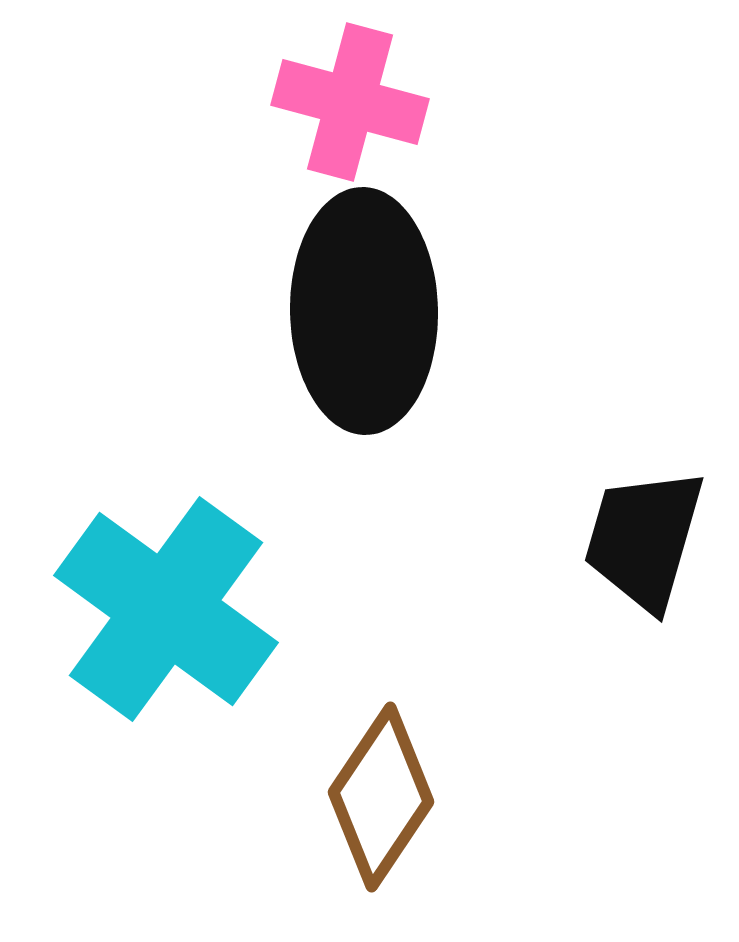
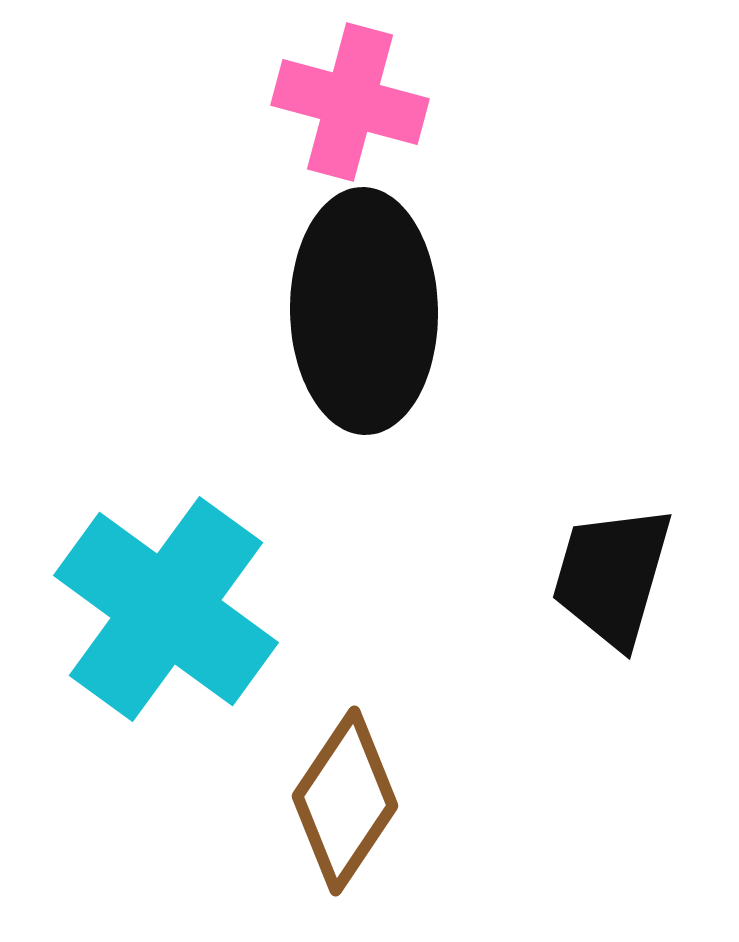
black trapezoid: moved 32 px left, 37 px down
brown diamond: moved 36 px left, 4 px down
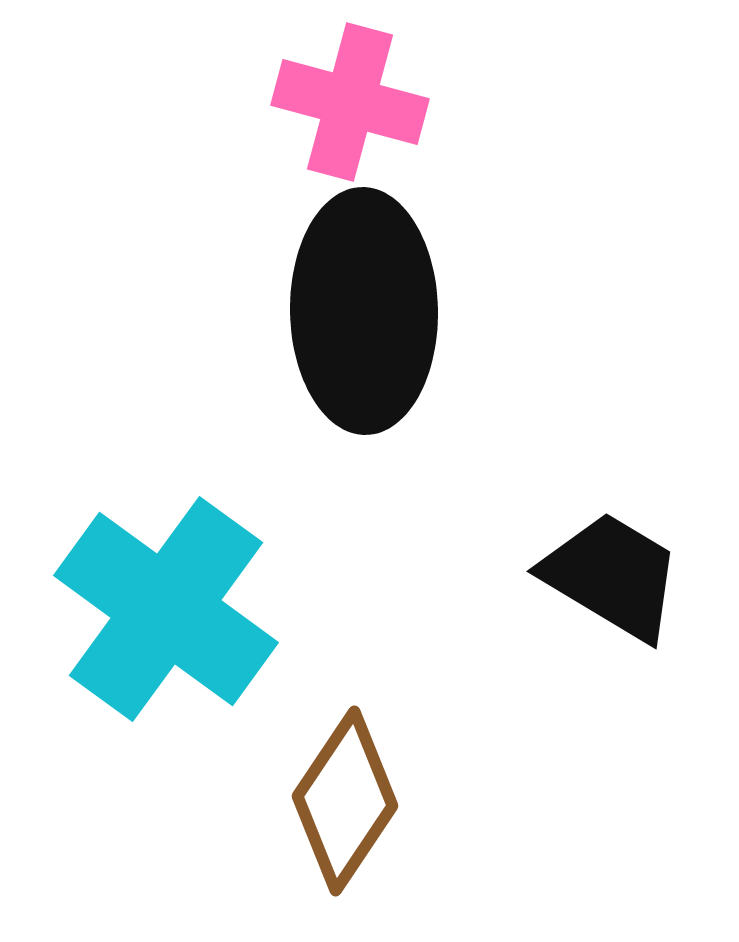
black trapezoid: rotated 105 degrees clockwise
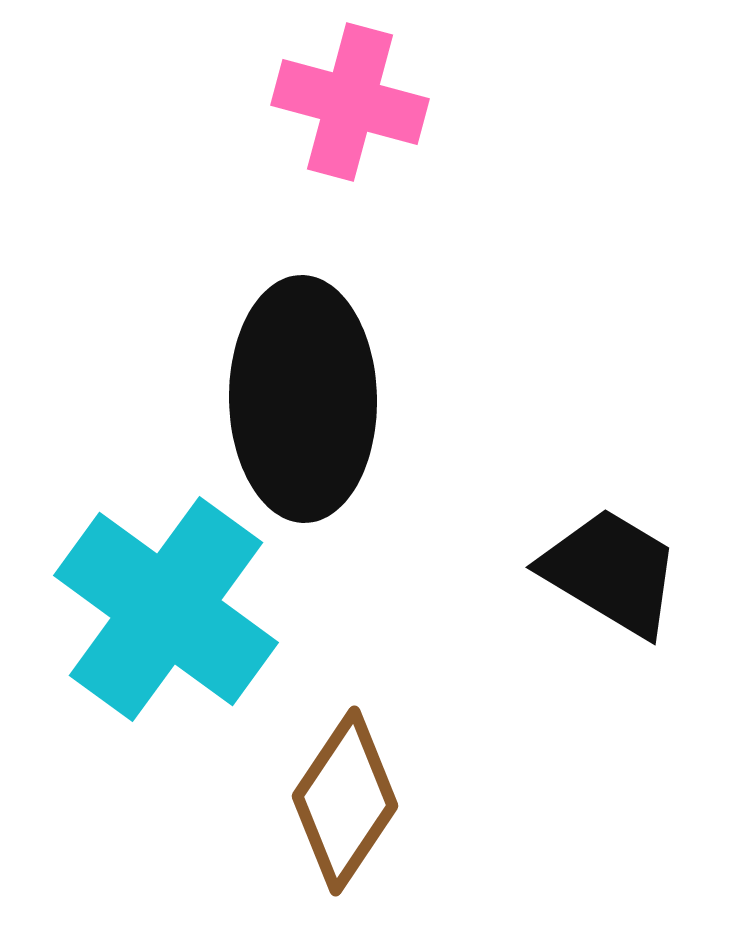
black ellipse: moved 61 px left, 88 px down
black trapezoid: moved 1 px left, 4 px up
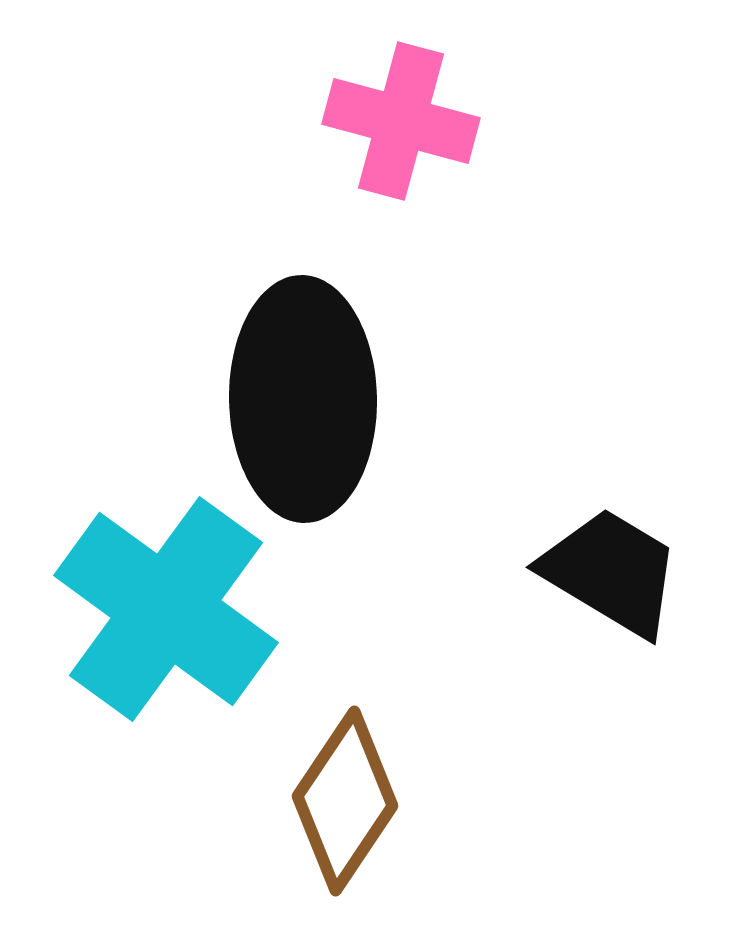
pink cross: moved 51 px right, 19 px down
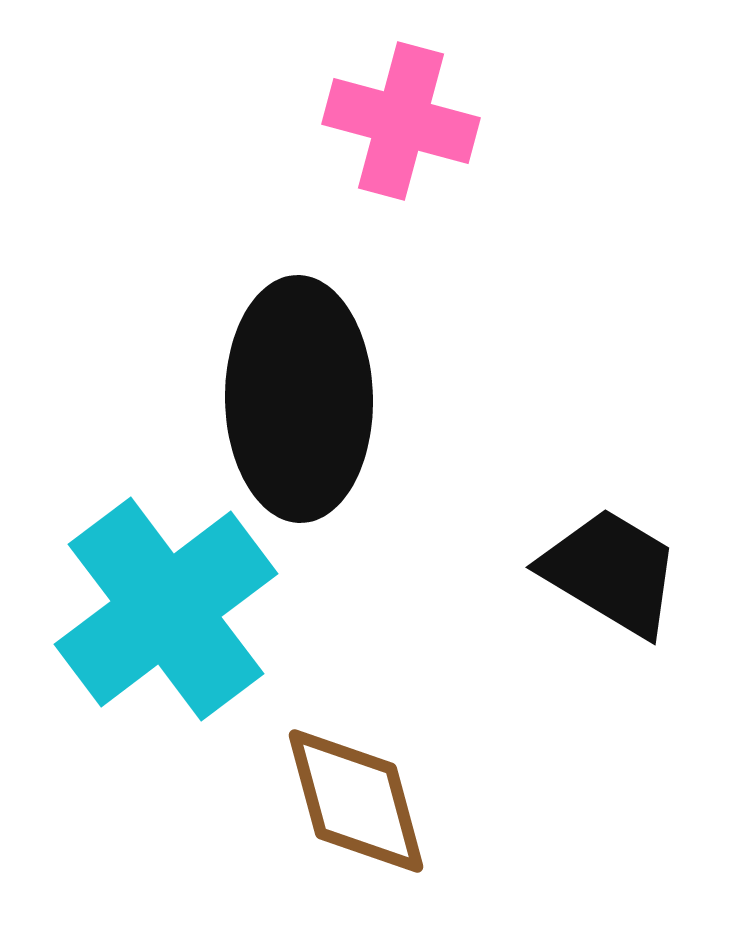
black ellipse: moved 4 px left
cyan cross: rotated 17 degrees clockwise
brown diamond: moved 11 px right; rotated 49 degrees counterclockwise
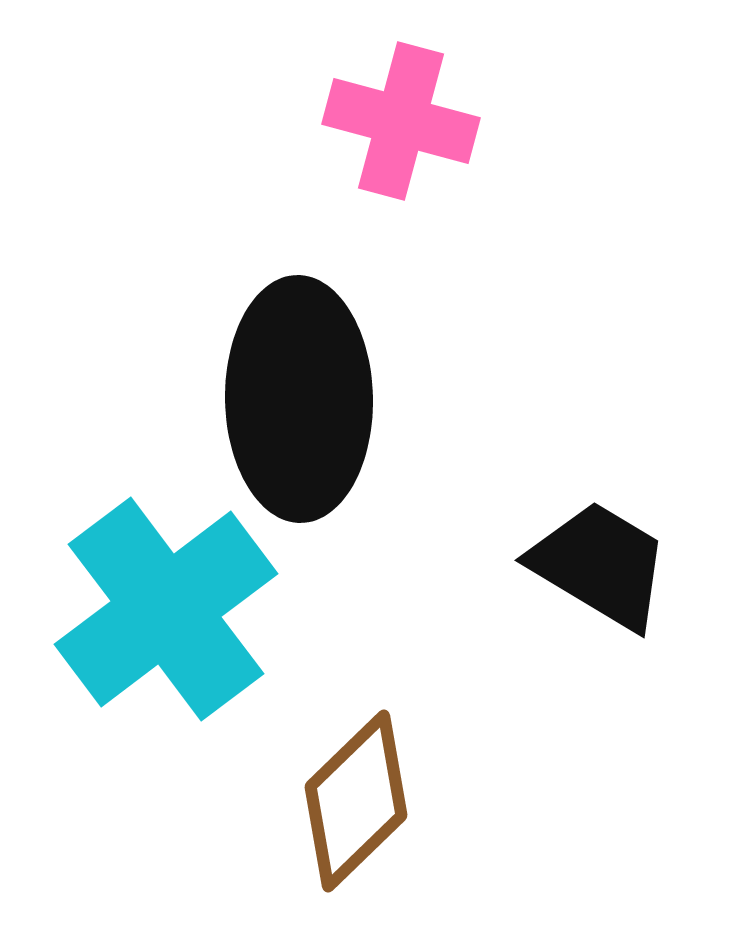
black trapezoid: moved 11 px left, 7 px up
brown diamond: rotated 61 degrees clockwise
